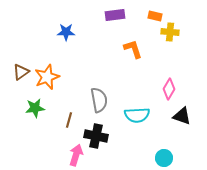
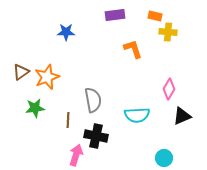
yellow cross: moved 2 px left
gray semicircle: moved 6 px left
black triangle: rotated 42 degrees counterclockwise
brown line: moved 1 px left; rotated 14 degrees counterclockwise
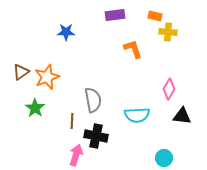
green star: rotated 30 degrees counterclockwise
black triangle: rotated 30 degrees clockwise
brown line: moved 4 px right, 1 px down
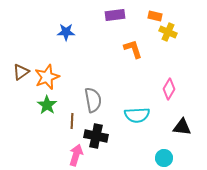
yellow cross: rotated 18 degrees clockwise
green star: moved 12 px right, 3 px up
black triangle: moved 11 px down
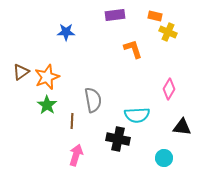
black cross: moved 22 px right, 3 px down
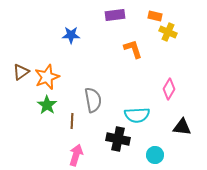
blue star: moved 5 px right, 3 px down
cyan circle: moved 9 px left, 3 px up
